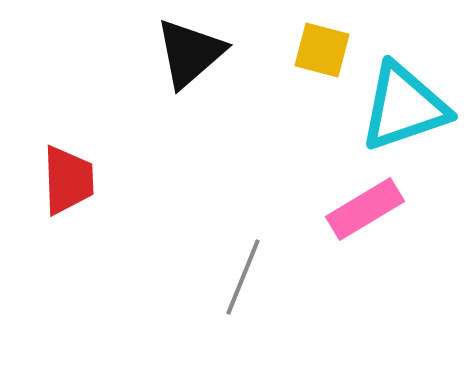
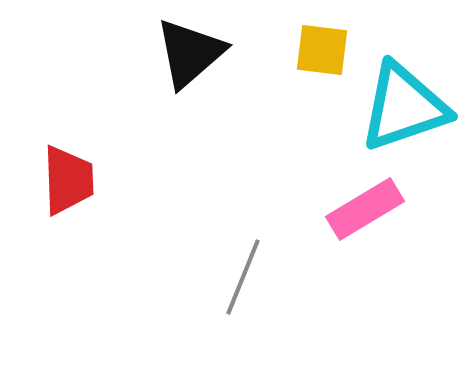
yellow square: rotated 8 degrees counterclockwise
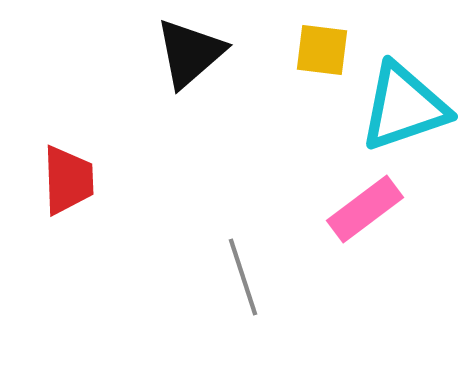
pink rectangle: rotated 6 degrees counterclockwise
gray line: rotated 40 degrees counterclockwise
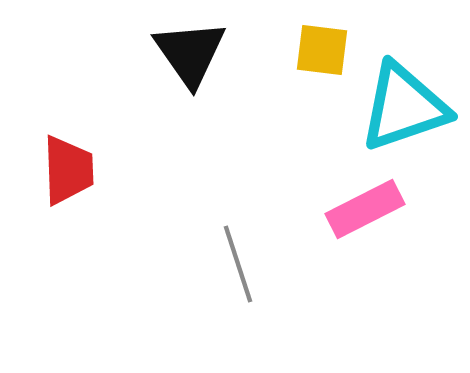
black triangle: rotated 24 degrees counterclockwise
red trapezoid: moved 10 px up
pink rectangle: rotated 10 degrees clockwise
gray line: moved 5 px left, 13 px up
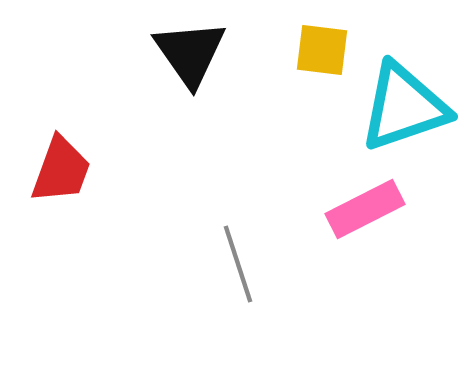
red trapezoid: moved 7 px left; rotated 22 degrees clockwise
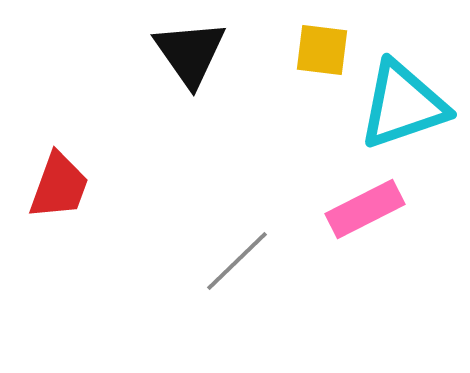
cyan triangle: moved 1 px left, 2 px up
red trapezoid: moved 2 px left, 16 px down
gray line: moved 1 px left, 3 px up; rotated 64 degrees clockwise
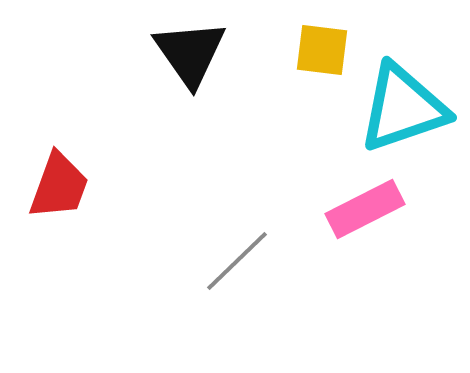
cyan triangle: moved 3 px down
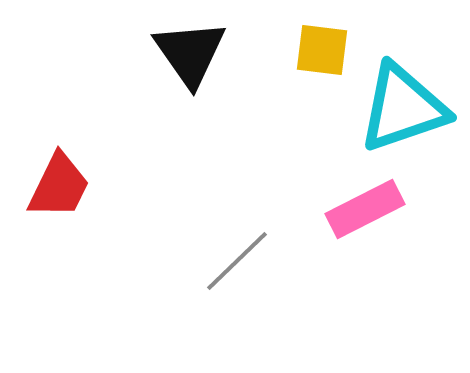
red trapezoid: rotated 6 degrees clockwise
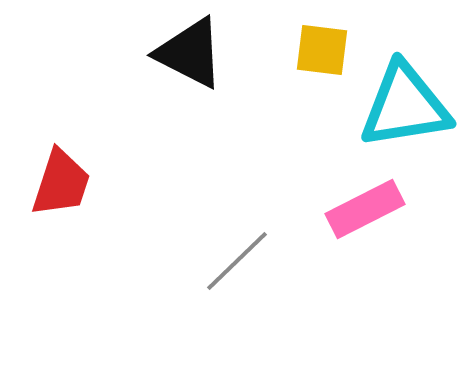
black triangle: rotated 28 degrees counterclockwise
cyan triangle: moved 2 px right, 2 px up; rotated 10 degrees clockwise
red trapezoid: moved 2 px right, 3 px up; rotated 8 degrees counterclockwise
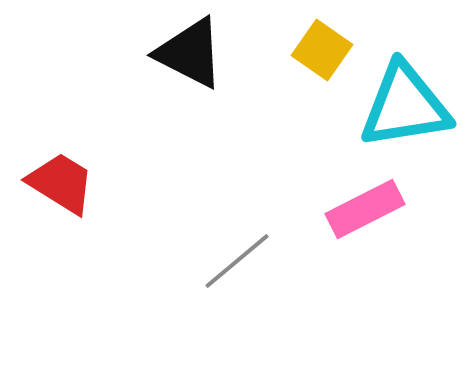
yellow square: rotated 28 degrees clockwise
red trapezoid: rotated 76 degrees counterclockwise
gray line: rotated 4 degrees clockwise
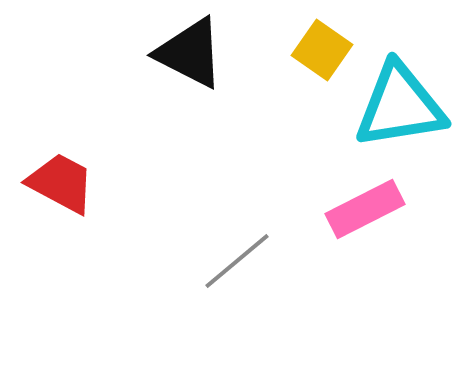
cyan triangle: moved 5 px left
red trapezoid: rotated 4 degrees counterclockwise
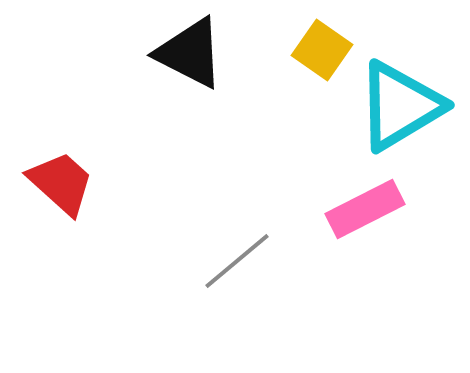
cyan triangle: rotated 22 degrees counterclockwise
red trapezoid: rotated 14 degrees clockwise
